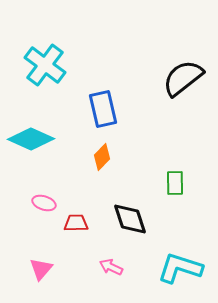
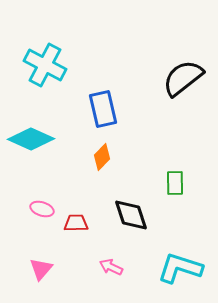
cyan cross: rotated 9 degrees counterclockwise
pink ellipse: moved 2 px left, 6 px down
black diamond: moved 1 px right, 4 px up
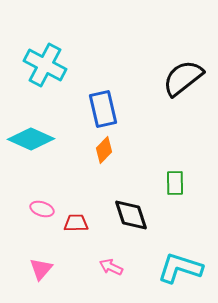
orange diamond: moved 2 px right, 7 px up
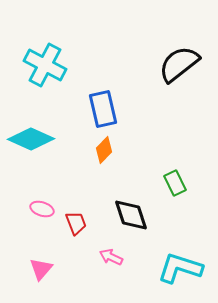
black semicircle: moved 4 px left, 14 px up
green rectangle: rotated 25 degrees counterclockwise
red trapezoid: rotated 70 degrees clockwise
pink arrow: moved 10 px up
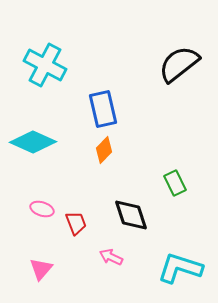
cyan diamond: moved 2 px right, 3 px down
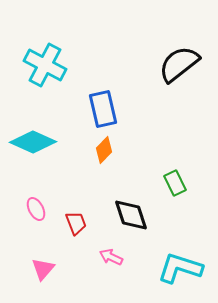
pink ellipse: moved 6 px left; rotated 45 degrees clockwise
pink triangle: moved 2 px right
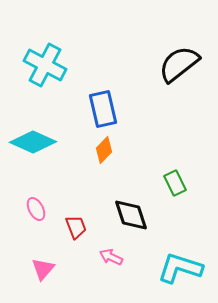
red trapezoid: moved 4 px down
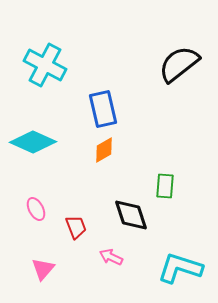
orange diamond: rotated 16 degrees clockwise
green rectangle: moved 10 px left, 3 px down; rotated 30 degrees clockwise
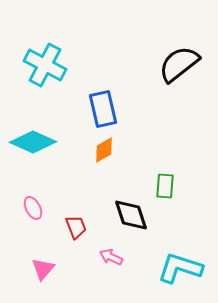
pink ellipse: moved 3 px left, 1 px up
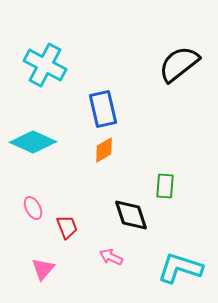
red trapezoid: moved 9 px left
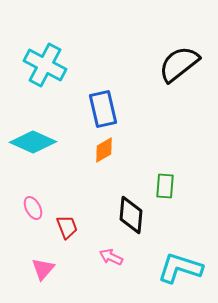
black diamond: rotated 24 degrees clockwise
